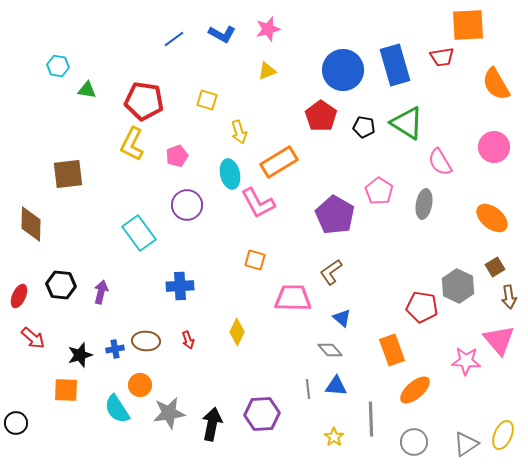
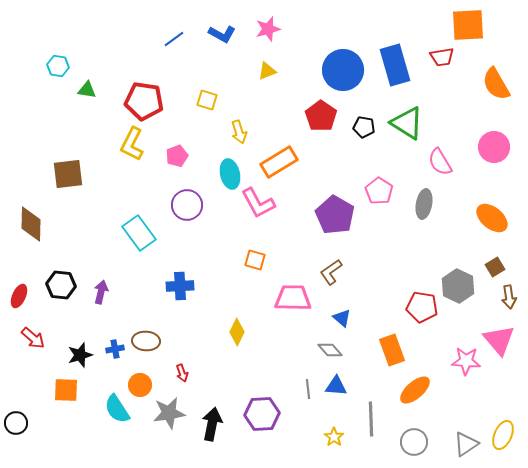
red arrow at (188, 340): moved 6 px left, 33 px down
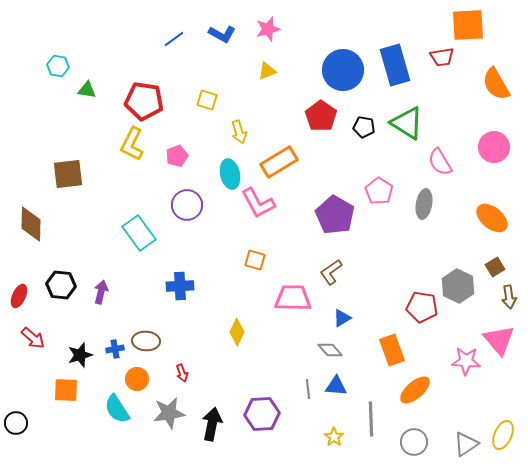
blue triangle at (342, 318): rotated 48 degrees clockwise
orange circle at (140, 385): moved 3 px left, 6 px up
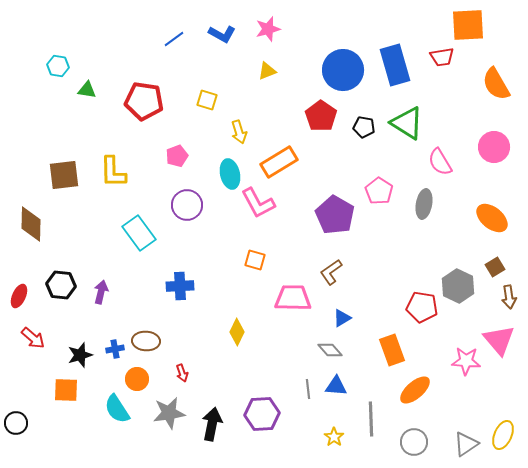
yellow L-shape at (132, 144): moved 19 px left, 28 px down; rotated 28 degrees counterclockwise
brown square at (68, 174): moved 4 px left, 1 px down
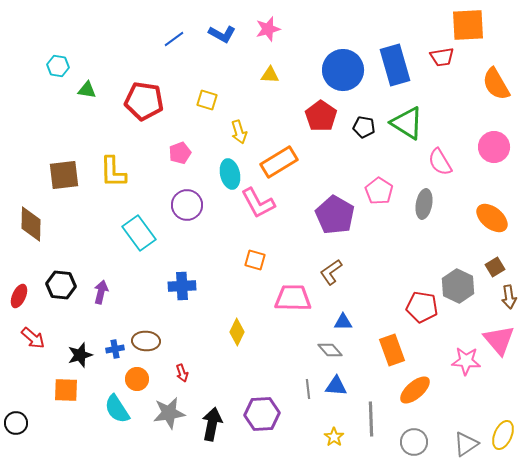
yellow triangle at (267, 71): moved 3 px right, 4 px down; rotated 24 degrees clockwise
pink pentagon at (177, 156): moved 3 px right, 3 px up
blue cross at (180, 286): moved 2 px right
blue triangle at (342, 318): moved 1 px right, 4 px down; rotated 30 degrees clockwise
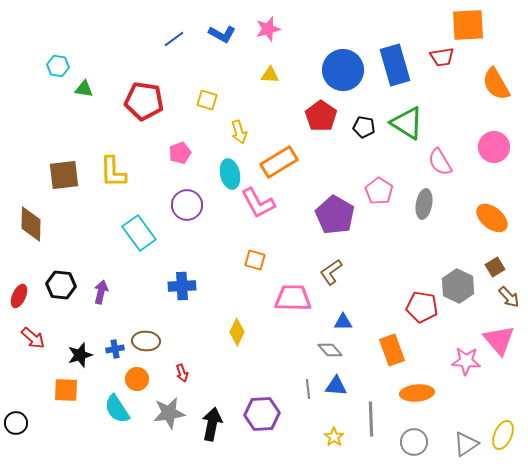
green triangle at (87, 90): moved 3 px left, 1 px up
brown arrow at (509, 297): rotated 35 degrees counterclockwise
orange ellipse at (415, 390): moved 2 px right, 3 px down; rotated 36 degrees clockwise
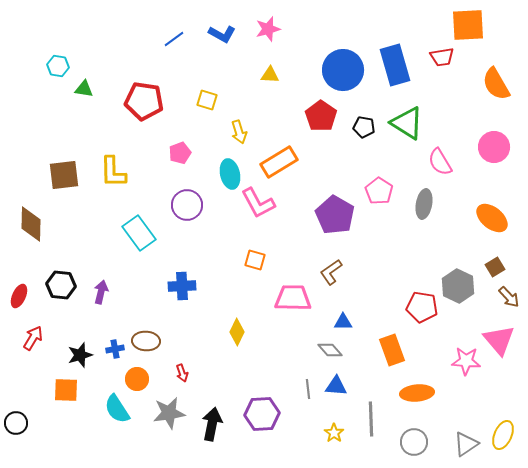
red arrow at (33, 338): rotated 100 degrees counterclockwise
yellow star at (334, 437): moved 4 px up
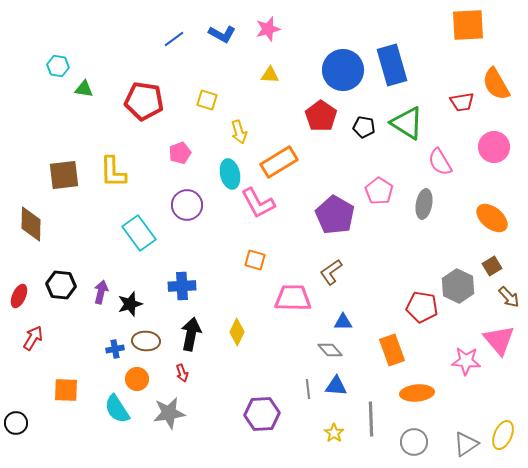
red trapezoid at (442, 57): moved 20 px right, 45 px down
blue rectangle at (395, 65): moved 3 px left
brown square at (495, 267): moved 3 px left, 1 px up
black star at (80, 355): moved 50 px right, 51 px up
black arrow at (212, 424): moved 21 px left, 90 px up
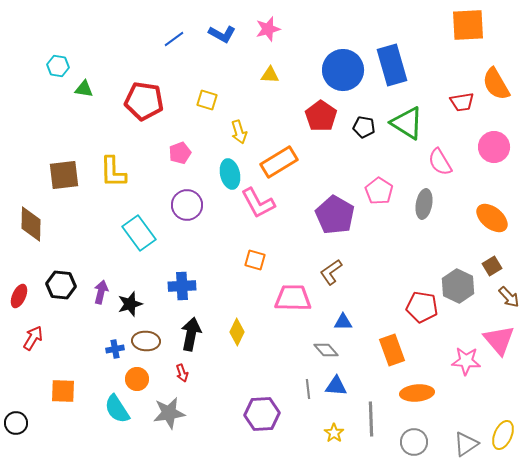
gray diamond at (330, 350): moved 4 px left
orange square at (66, 390): moved 3 px left, 1 px down
